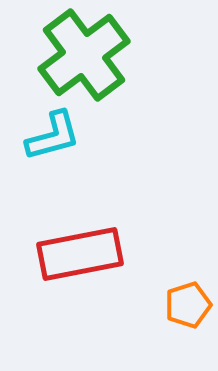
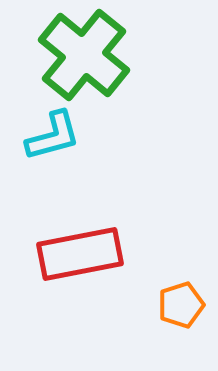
green cross: rotated 14 degrees counterclockwise
orange pentagon: moved 7 px left
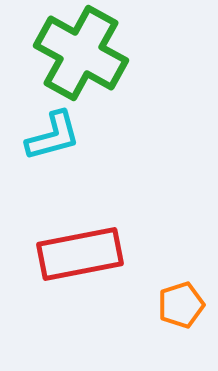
green cross: moved 3 px left, 2 px up; rotated 10 degrees counterclockwise
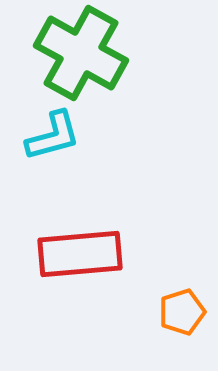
red rectangle: rotated 6 degrees clockwise
orange pentagon: moved 1 px right, 7 px down
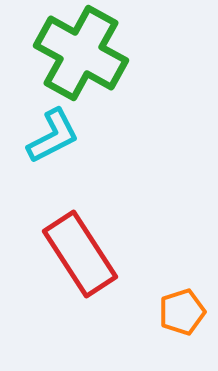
cyan L-shape: rotated 12 degrees counterclockwise
red rectangle: rotated 62 degrees clockwise
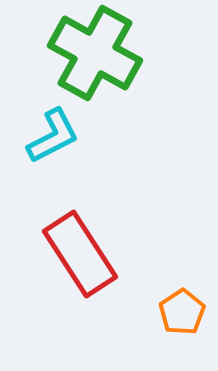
green cross: moved 14 px right
orange pentagon: rotated 15 degrees counterclockwise
